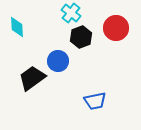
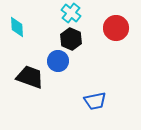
black hexagon: moved 10 px left, 2 px down; rotated 15 degrees counterclockwise
black trapezoid: moved 2 px left, 1 px up; rotated 56 degrees clockwise
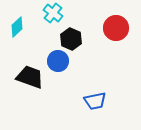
cyan cross: moved 18 px left
cyan diamond: rotated 50 degrees clockwise
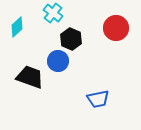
blue trapezoid: moved 3 px right, 2 px up
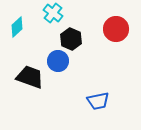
red circle: moved 1 px down
blue trapezoid: moved 2 px down
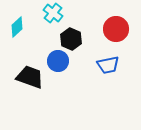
blue trapezoid: moved 10 px right, 36 px up
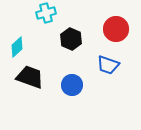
cyan cross: moved 7 px left; rotated 36 degrees clockwise
cyan diamond: moved 20 px down
blue circle: moved 14 px right, 24 px down
blue trapezoid: rotated 30 degrees clockwise
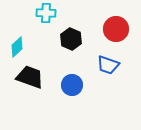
cyan cross: rotated 18 degrees clockwise
